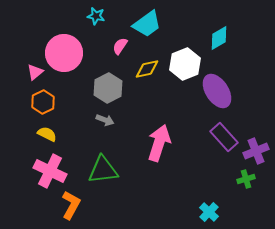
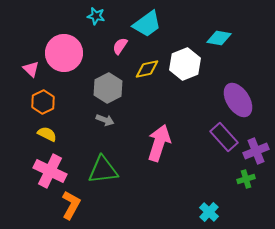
cyan diamond: rotated 40 degrees clockwise
pink triangle: moved 4 px left, 3 px up; rotated 36 degrees counterclockwise
purple ellipse: moved 21 px right, 9 px down
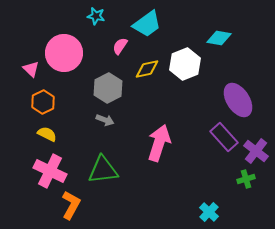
purple cross: rotated 30 degrees counterclockwise
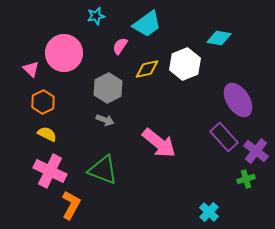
cyan star: rotated 24 degrees counterclockwise
pink arrow: rotated 111 degrees clockwise
green triangle: rotated 28 degrees clockwise
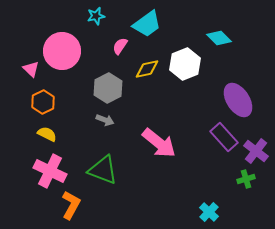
cyan diamond: rotated 35 degrees clockwise
pink circle: moved 2 px left, 2 px up
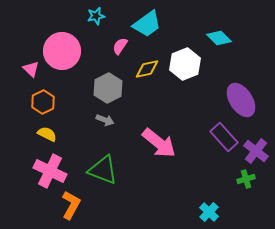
purple ellipse: moved 3 px right
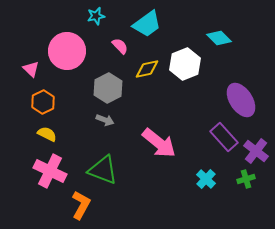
pink semicircle: rotated 102 degrees clockwise
pink circle: moved 5 px right
orange L-shape: moved 10 px right
cyan cross: moved 3 px left, 33 px up
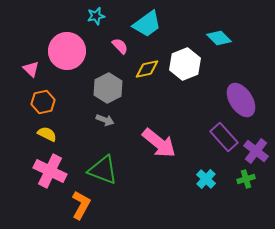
orange hexagon: rotated 15 degrees clockwise
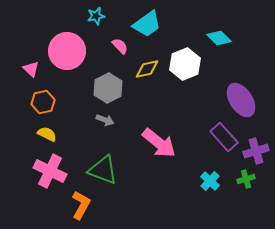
purple cross: rotated 35 degrees clockwise
cyan cross: moved 4 px right, 2 px down
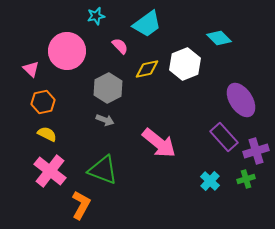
pink cross: rotated 12 degrees clockwise
